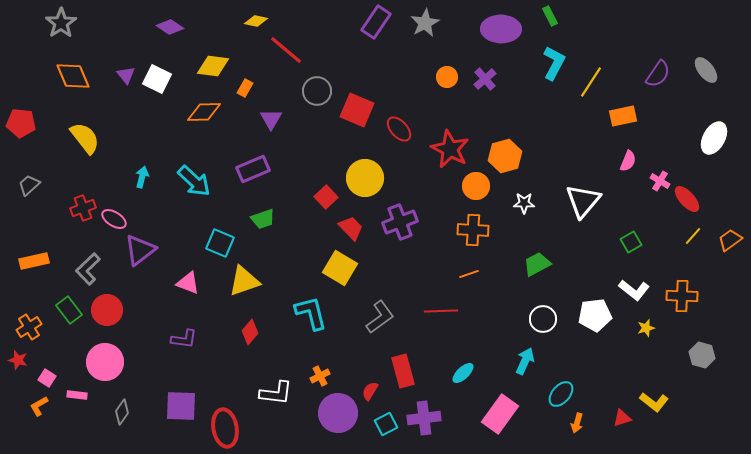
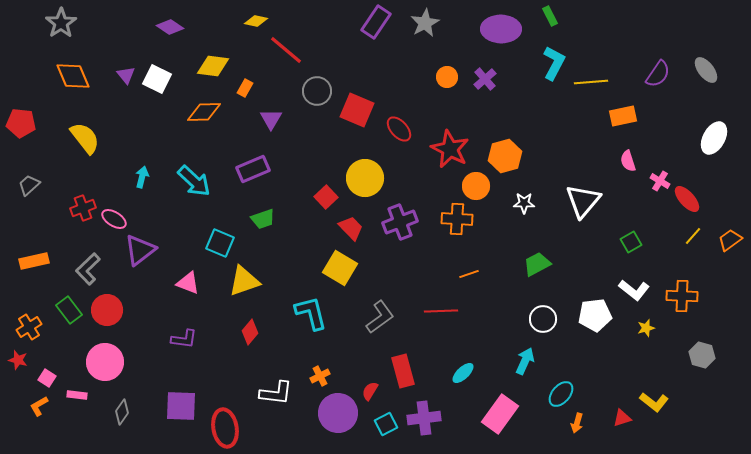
yellow line at (591, 82): rotated 52 degrees clockwise
pink semicircle at (628, 161): rotated 140 degrees clockwise
orange cross at (473, 230): moved 16 px left, 11 px up
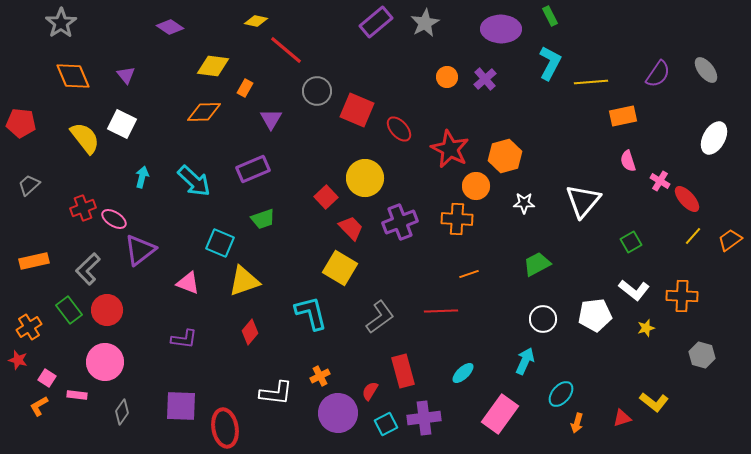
purple rectangle at (376, 22): rotated 16 degrees clockwise
cyan L-shape at (554, 63): moved 4 px left
white square at (157, 79): moved 35 px left, 45 px down
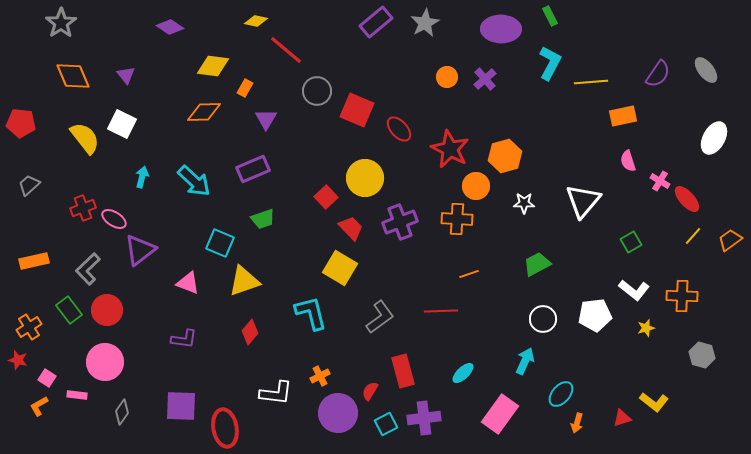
purple triangle at (271, 119): moved 5 px left
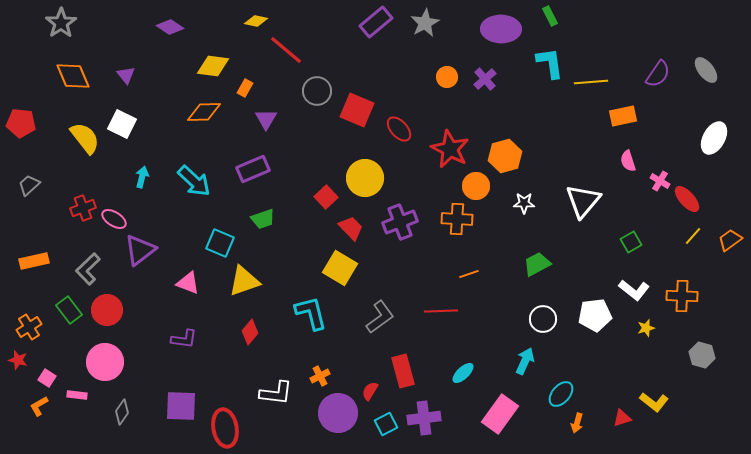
cyan L-shape at (550, 63): rotated 36 degrees counterclockwise
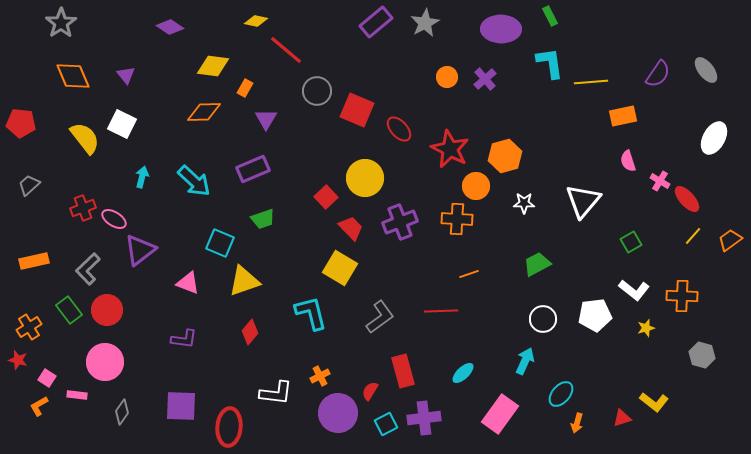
red ellipse at (225, 428): moved 4 px right, 1 px up; rotated 15 degrees clockwise
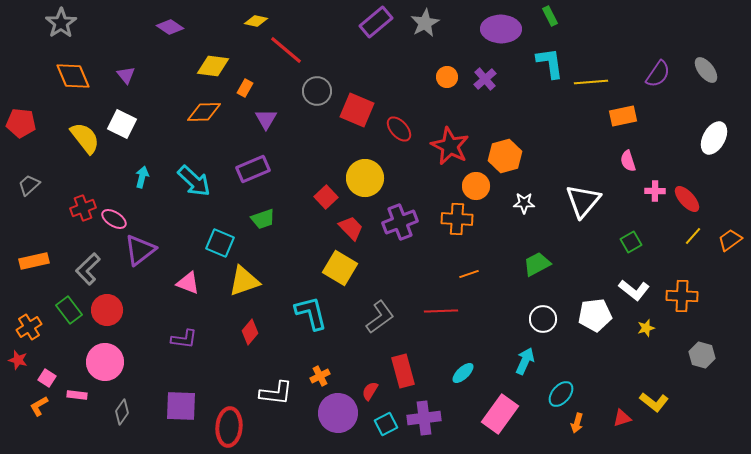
red star at (450, 149): moved 3 px up
pink cross at (660, 181): moved 5 px left, 10 px down; rotated 30 degrees counterclockwise
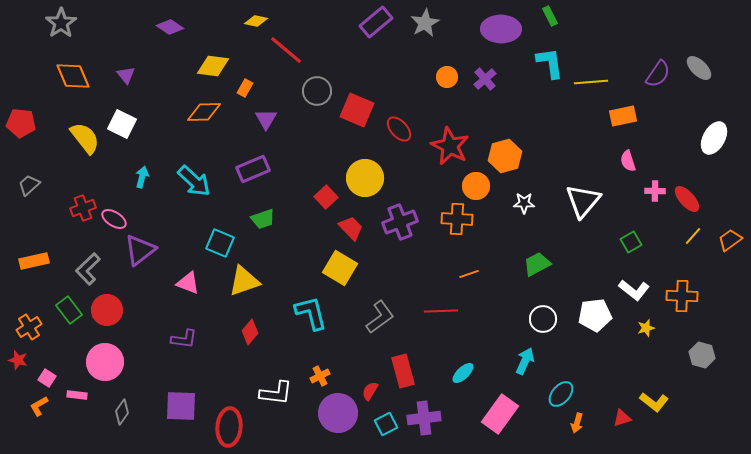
gray ellipse at (706, 70): moved 7 px left, 2 px up; rotated 8 degrees counterclockwise
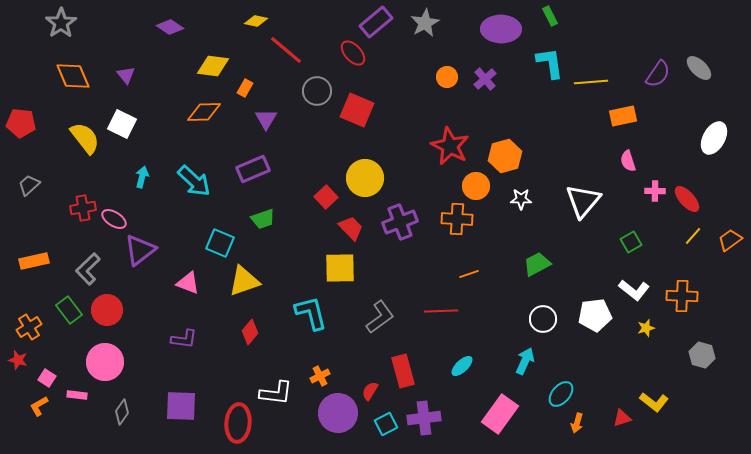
red ellipse at (399, 129): moved 46 px left, 76 px up
white star at (524, 203): moved 3 px left, 4 px up
red cross at (83, 208): rotated 10 degrees clockwise
yellow square at (340, 268): rotated 32 degrees counterclockwise
cyan ellipse at (463, 373): moved 1 px left, 7 px up
red ellipse at (229, 427): moved 9 px right, 4 px up
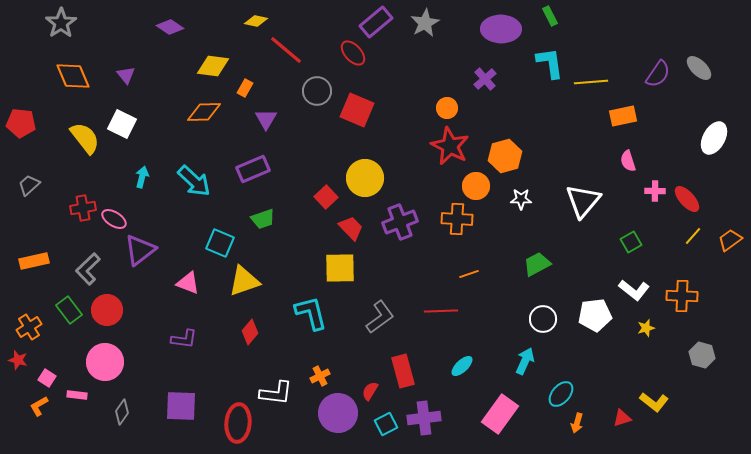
orange circle at (447, 77): moved 31 px down
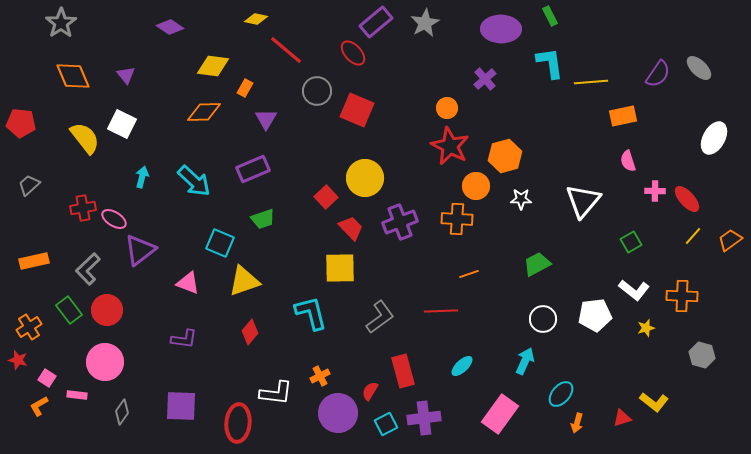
yellow diamond at (256, 21): moved 2 px up
